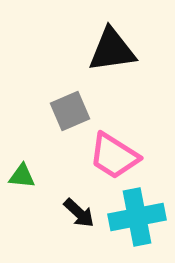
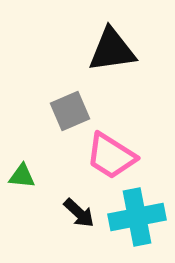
pink trapezoid: moved 3 px left
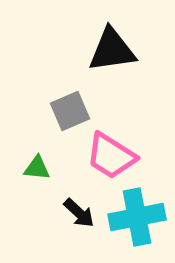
green triangle: moved 15 px right, 8 px up
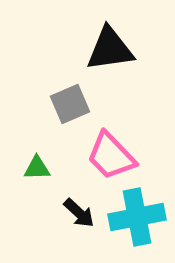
black triangle: moved 2 px left, 1 px up
gray square: moved 7 px up
pink trapezoid: rotated 14 degrees clockwise
green triangle: rotated 8 degrees counterclockwise
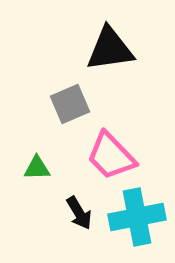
black arrow: rotated 16 degrees clockwise
